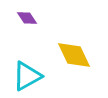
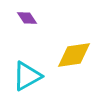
yellow diamond: rotated 72 degrees counterclockwise
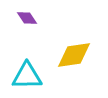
cyan triangle: rotated 28 degrees clockwise
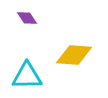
yellow diamond: rotated 12 degrees clockwise
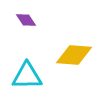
purple diamond: moved 1 px left, 2 px down
